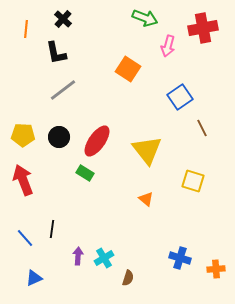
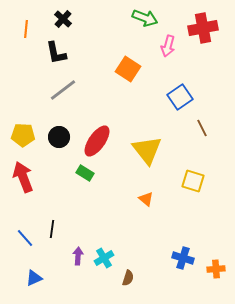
red arrow: moved 3 px up
blue cross: moved 3 px right
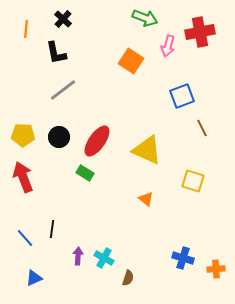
red cross: moved 3 px left, 4 px down
orange square: moved 3 px right, 8 px up
blue square: moved 2 px right, 1 px up; rotated 15 degrees clockwise
yellow triangle: rotated 28 degrees counterclockwise
cyan cross: rotated 30 degrees counterclockwise
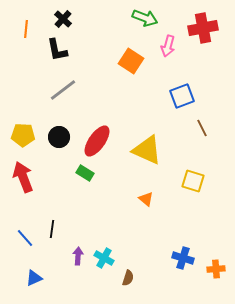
red cross: moved 3 px right, 4 px up
black L-shape: moved 1 px right, 3 px up
